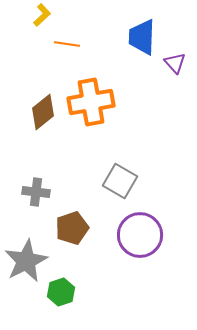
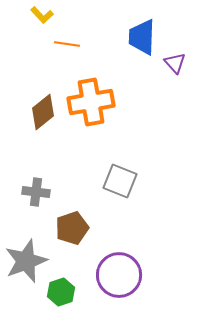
yellow L-shape: rotated 90 degrees clockwise
gray square: rotated 8 degrees counterclockwise
purple circle: moved 21 px left, 40 px down
gray star: rotated 6 degrees clockwise
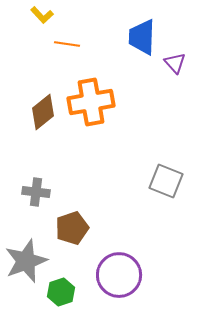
gray square: moved 46 px right
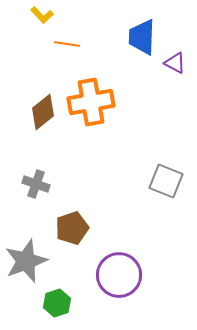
purple triangle: rotated 20 degrees counterclockwise
gray cross: moved 8 px up; rotated 12 degrees clockwise
green hexagon: moved 4 px left, 11 px down
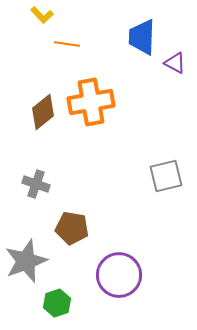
gray square: moved 5 px up; rotated 36 degrees counterclockwise
brown pentagon: rotated 28 degrees clockwise
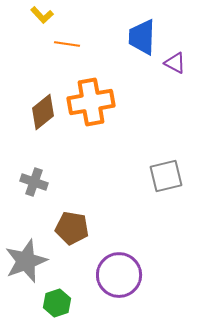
gray cross: moved 2 px left, 2 px up
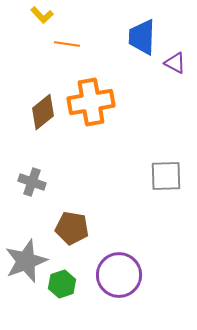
gray square: rotated 12 degrees clockwise
gray cross: moved 2 px left
green hexagon: moved 5 px right, 19 px up
